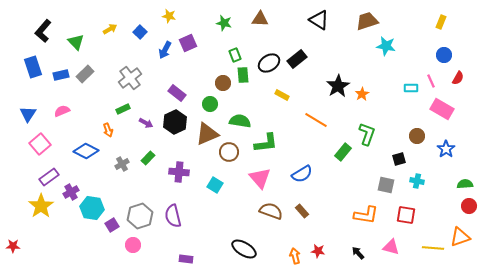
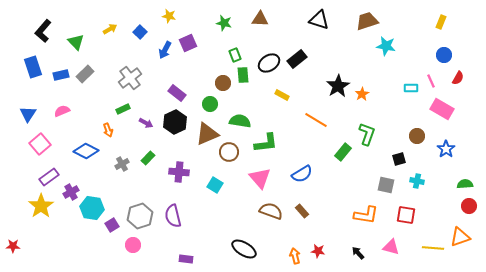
black triangle at (319, 20): rotated 15 degrees counterclockwise
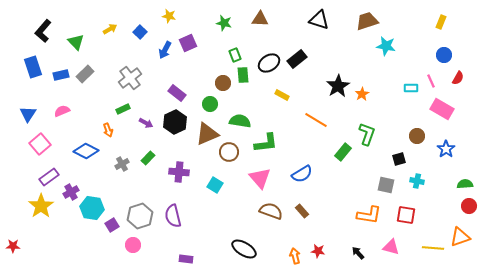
orange L-shape at (366, 215): moved 3 px right
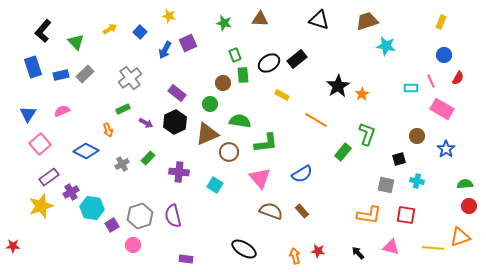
yellow star at (41, 206): rotated 15 degrees clockwise
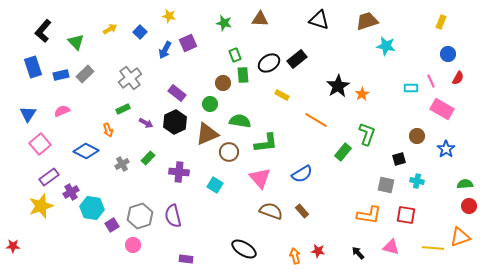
blue circle at (444, 55): moved 4 px right, 1 px up
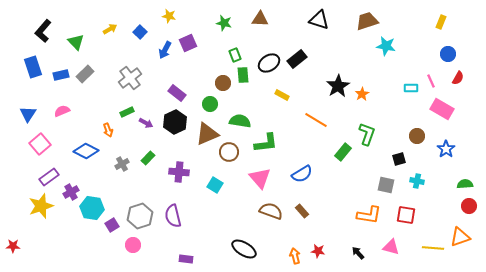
green rectangle at (123, 109): moved 4 px right, 3 px down
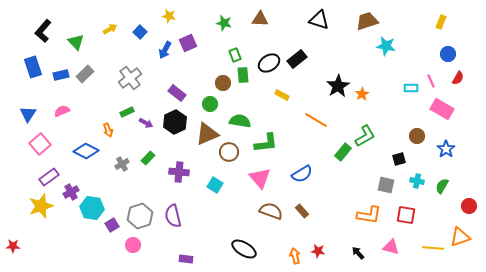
green L-shape at (367, 134): moved 2 px left, 2 px down; rotated 40 degrees clockwise
green semicircle at (465, 184): moved 23 px left, 2 px down; rotated 56 degrees counterclockwise
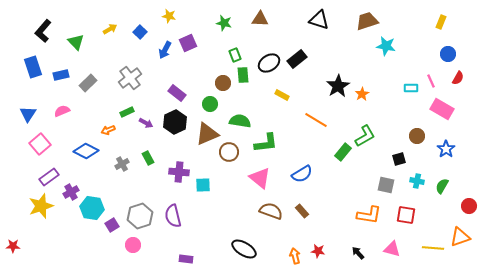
gray rectangle at (85, 74): moved 3 px right, 9 px down
orange arrow at (108, 130): rotated 88 degrees clockwise
green rectangle at (148, 158): rotated 72 degrees counterclockwise
pink triangle at (260, 178): rotated 10 degrees counterclockwise
cyan square at (215, 185): moved 12 px left; rotated 35 degrees counterclockwise
pink triangle at (391, 247): moved 1 px right, 2 px down
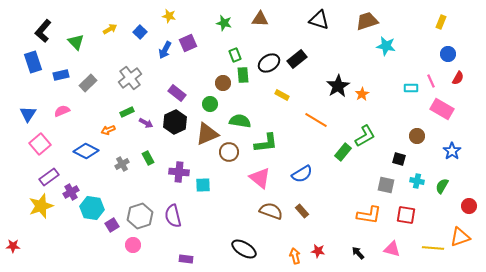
blue rectangle at (33, 67): moved 5 px up
blue star at (446, 149): moved 6 px right, 2 px down
black square at (399, 159): rotated 32 degrees clockwise
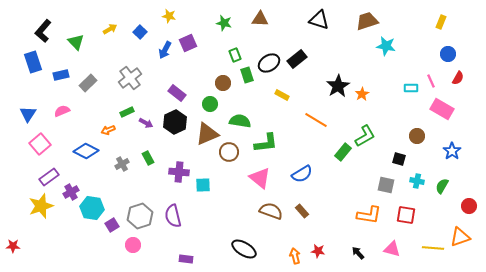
green rectangle at (243, 75): moved 4 px right; rotated 14 degrees counterclockwise
